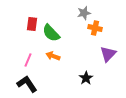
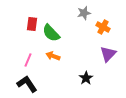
orange cross: moved 8 px right, 1 px up; rotated 16 degrees clockwise
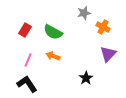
red rectangle: moved 7 px left, 6 px down; rotated 24 degrees clockwise
green semicircle: moved 2 px right, 1 px up; rotated 18 degrees counterclockwise
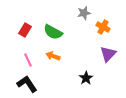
pink line: rotated 48 degrees counterclockwise
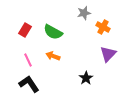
black L-shape: moved 2 px right
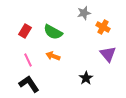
red rectangle: moved 1 px down
purple triangle: rotated 24 degrees counterclockwise
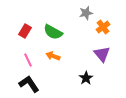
gray star: moved 2 px right
orange cross: rotated 24 degrees clockwise
purple triangle: moved 6 px left
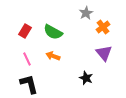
gray star: rotated 16 degrees counterclockwise
purple triangle: moved 2 px right, 1 px up
pink line: moved 1 px left, 1 px up
black star: rotated 16 degrees counterclockwise
black L-shape: rotated 20 degrees clockwise
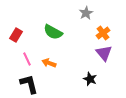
orange cross: moved 6 px down
red rectangle: moved 9 px left, 4 px down
orange arrow: moved 4 px left, 7 px down
black star: moved 4 px right, 1 px down
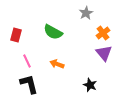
red rectangle: rotated 16 degrees counterclockwise
pink line: moved 2 px down
orange arrow: moved 8 px right, 1 px down
black star: moved 6 px down
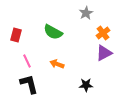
purple triangle: rotated 42 degrees clockwise
black star: moved 4 px left; rotated 24 degrees counterclockwise
